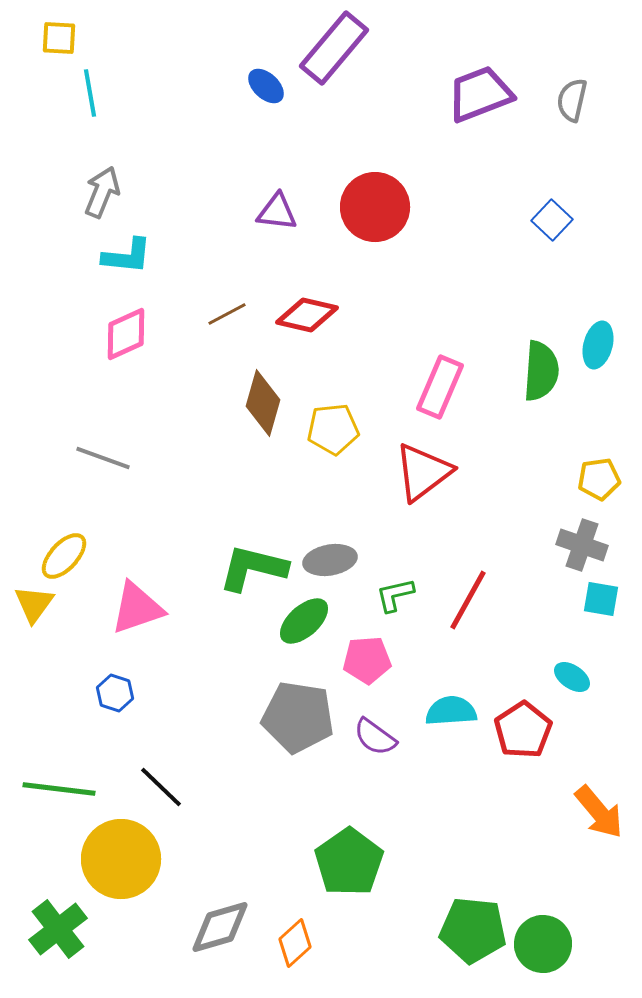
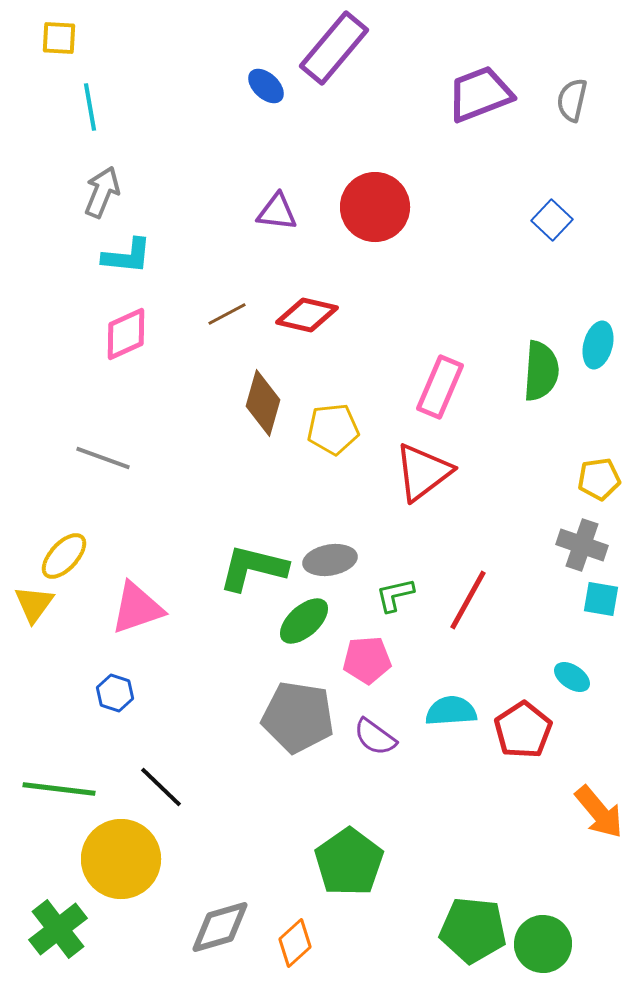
cyan line at (90, 93): moved 14 px down
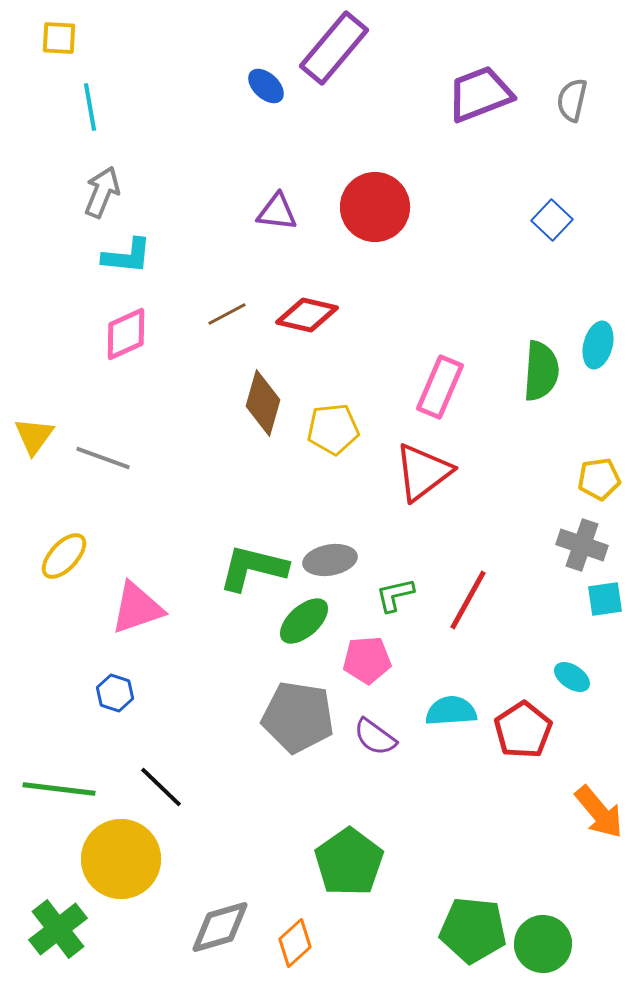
cyan square at (601, 599): moved 4 px right; rotated 18 degrees counterclockwise
yellow triangle at (34, 604): moved 168 px up
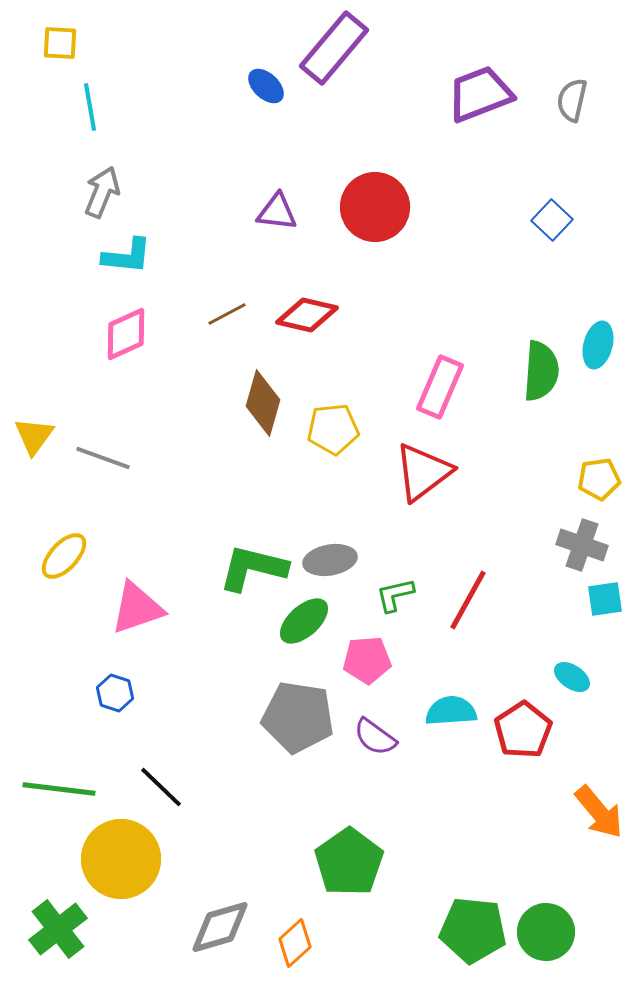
yellow square at (59, 38): moved 1 px right, 5 px down
green circle at (543, 944): moved 3 px right, 12 px up
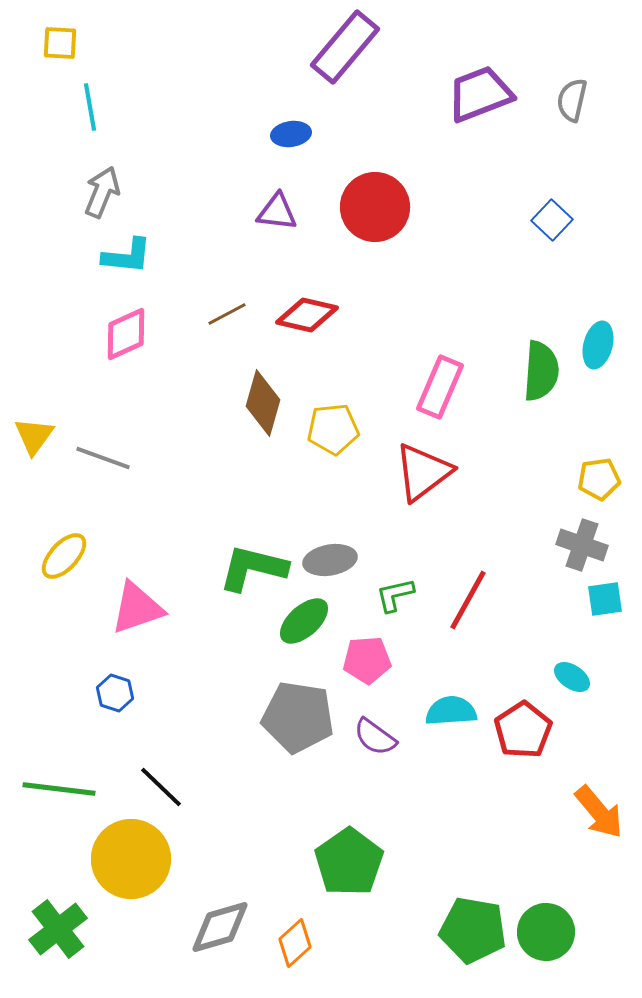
purple rectangle at (334, 48): moved 11 px right, 1 px up
blue ellipse at (266, 86): moved 25 px right, 48 px down; rotated 51 degrees counterclockwise
yellow circle at (121, 859): moved 10 px right
green pentagon at (473, 930): rotated 4 degrees clockwise
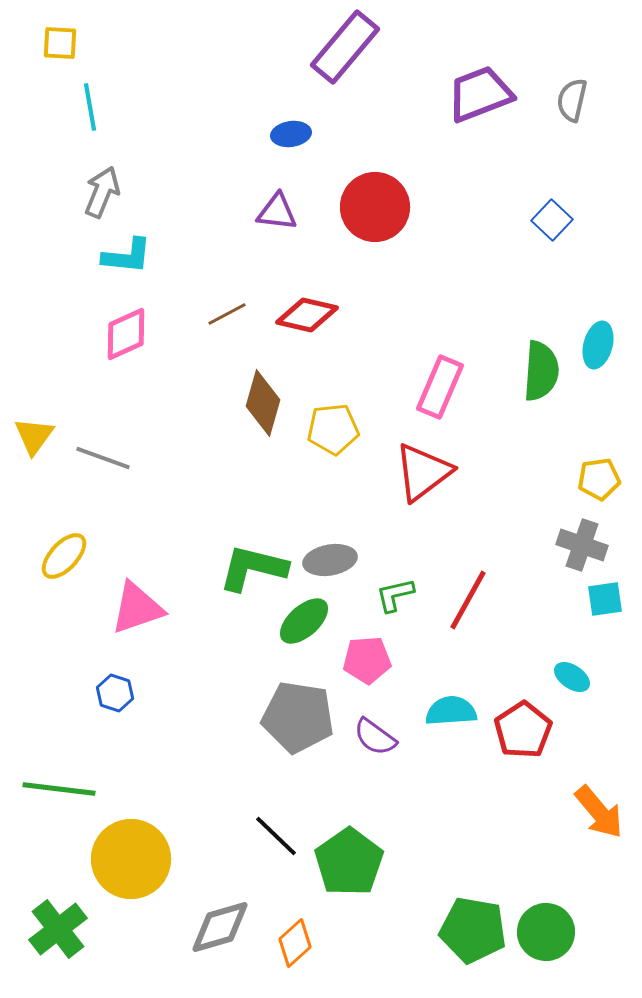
black line at (161, 787): moved 115 px right, 49 px down
